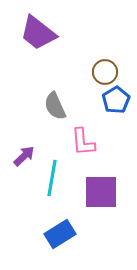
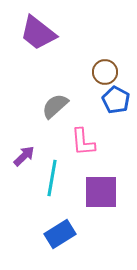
blue pentagon: rotated 12 degrees counterclockwise
gray semicircle: rotated 72 degrees clockwise
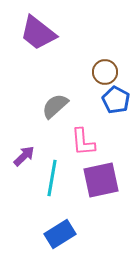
purple square: moved 12 px up; rotated 12 degrees counterclockwise
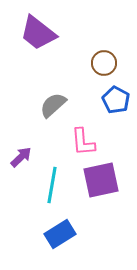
brown circle: moved 1 px left, 9 px up
gray semicircle: moved 2 px left, 1 px up
purple arrow: moved 3 px left, 1 px down
cyan line: moved 7 px down
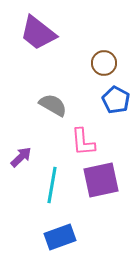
gray semicircle: rotated 72 degrees clockwise
blue rectangle: moved 3 px down; rotated 12 degrees clockwise
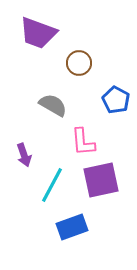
purple trapezoid: rotated 18 degrees counterclockwise
brown circle: moved 25 px left
purple arrow: moved 3 px right, 2 px up; rotated 115 degrees clockwise
cyan line: rotated 18 degrees clockwise
blue rectangle: moved 12 px right, 10 px up
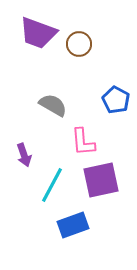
brown circle: moved 19 px up
blue rectangle: moved 1 px right, 2 px up
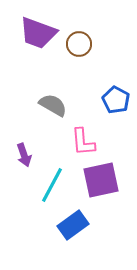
blue rectangle: rotated 16 degrees counterclockwise
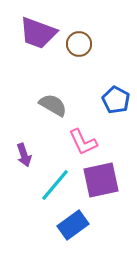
pink L-shape: rotated 20 degrees counterclockwise
cyan line: moved 3 px right; rotated 12 degrees clockwise
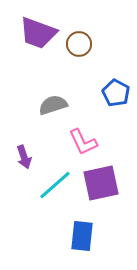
blue pentagon: moved 7 px up
gray semicircle: rotated 48 degrees counterclockwise
purple arrow: moved 2 px down
purple square: moved 3 px down
cyan line: rotated 9 degrees clockwise
blue rectangle: moved 9 px right, 11 px down; rotated 48 degrees counterclockwise
